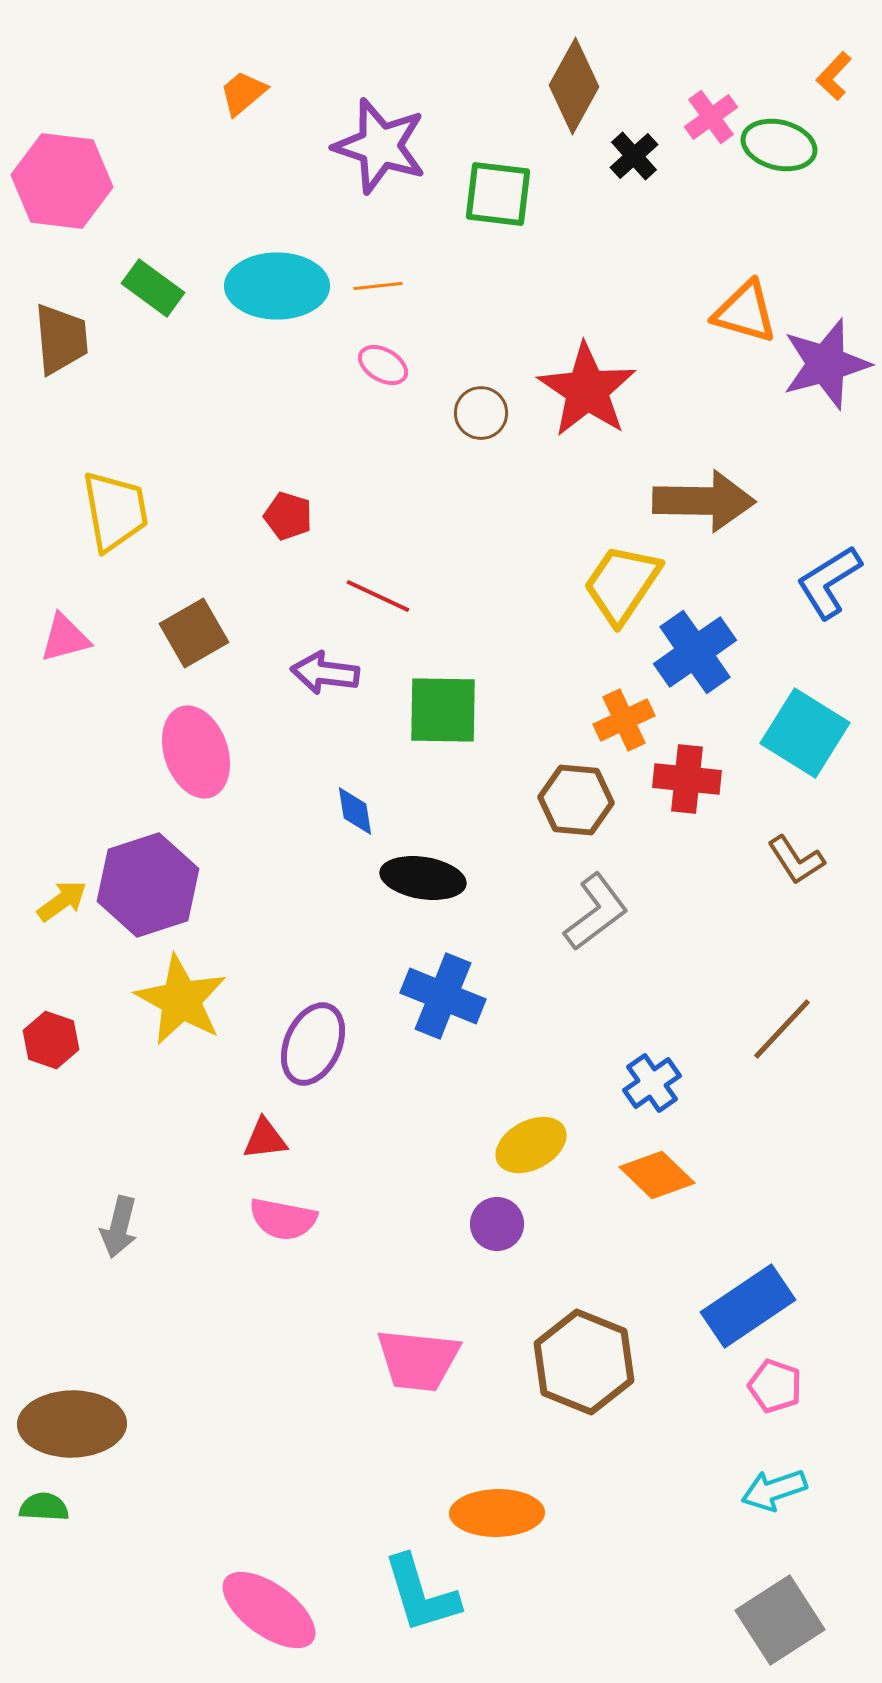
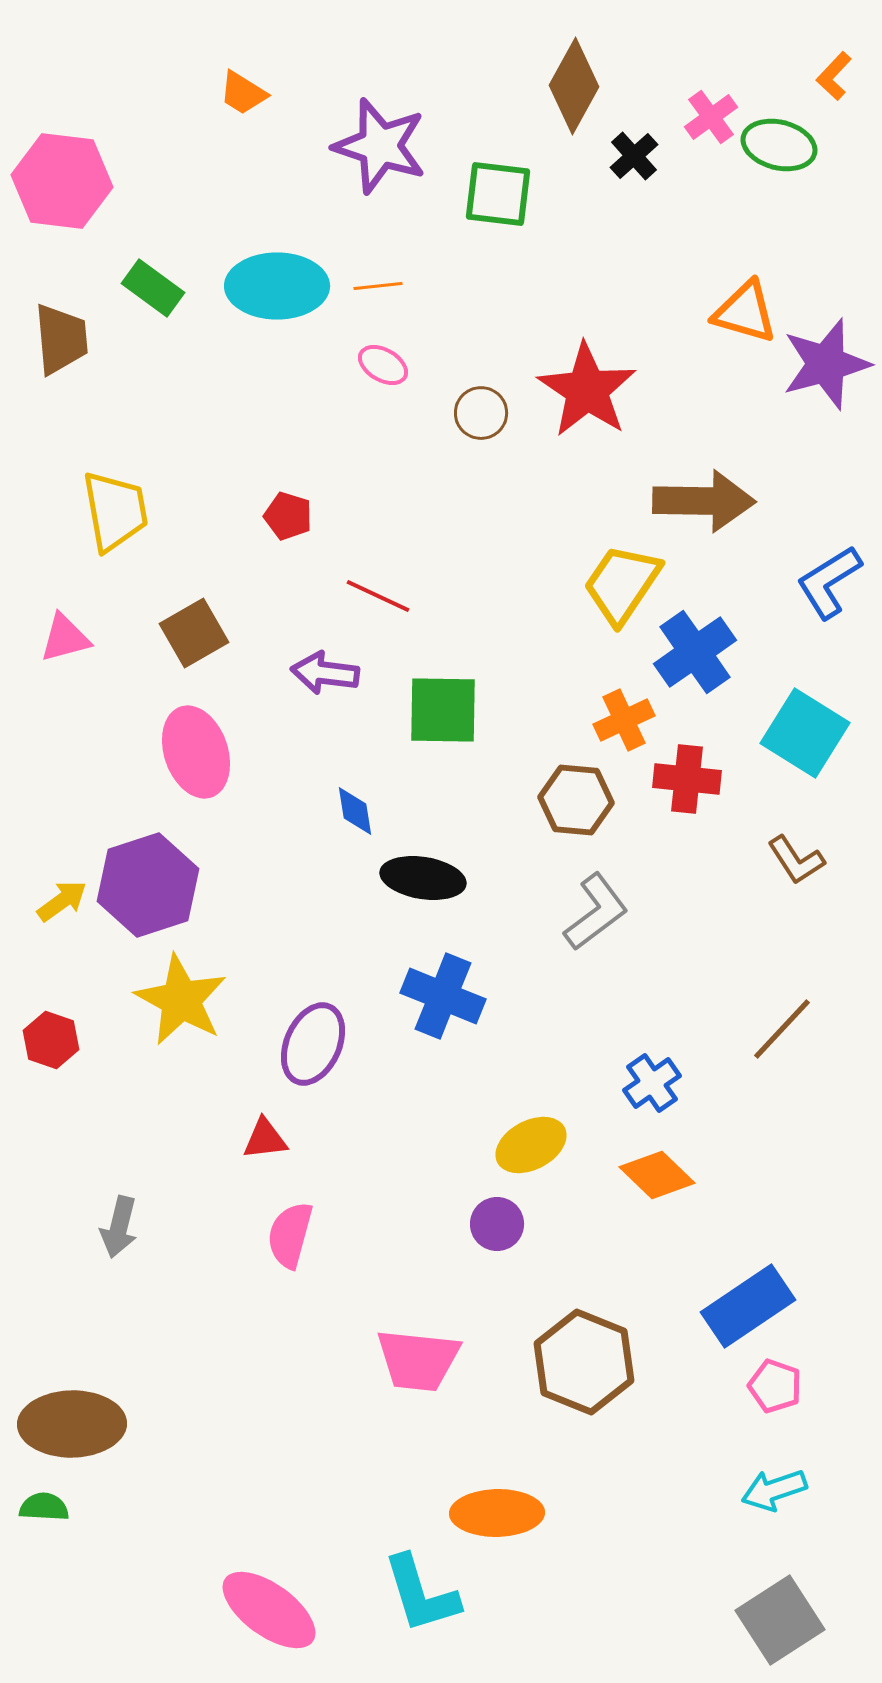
orange trapezoid at (243, 93): rotated 108 degrees counterclockwise
pink semicircle at (283, 1219): moved 7 px right, 16 px down; rotated 94 degrees clockwise
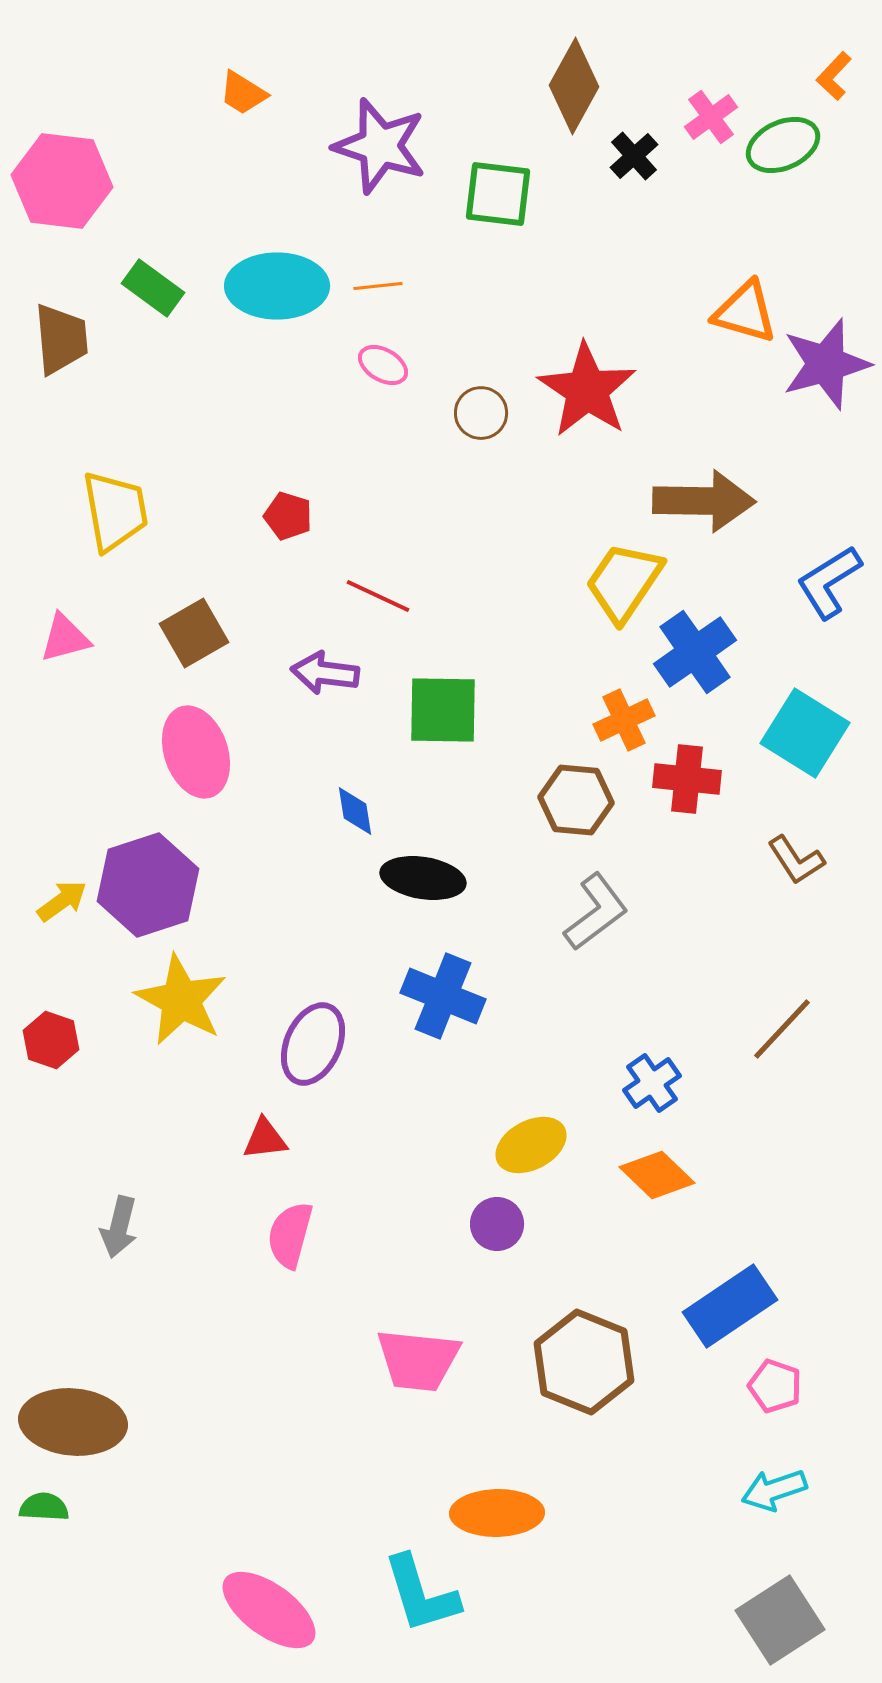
green ellipse at (779, 145): moved 4 px right; rotated 38 degrees counterclockwise
yellow trapezoid at (622, 584): moved 2 px right, 2 px up
blue rectangle at (748, 1306): moved 18 px left
brown ellipse at (72, 1424): moved 1 px right, 2 px up; rotated 6 degrees clockwise
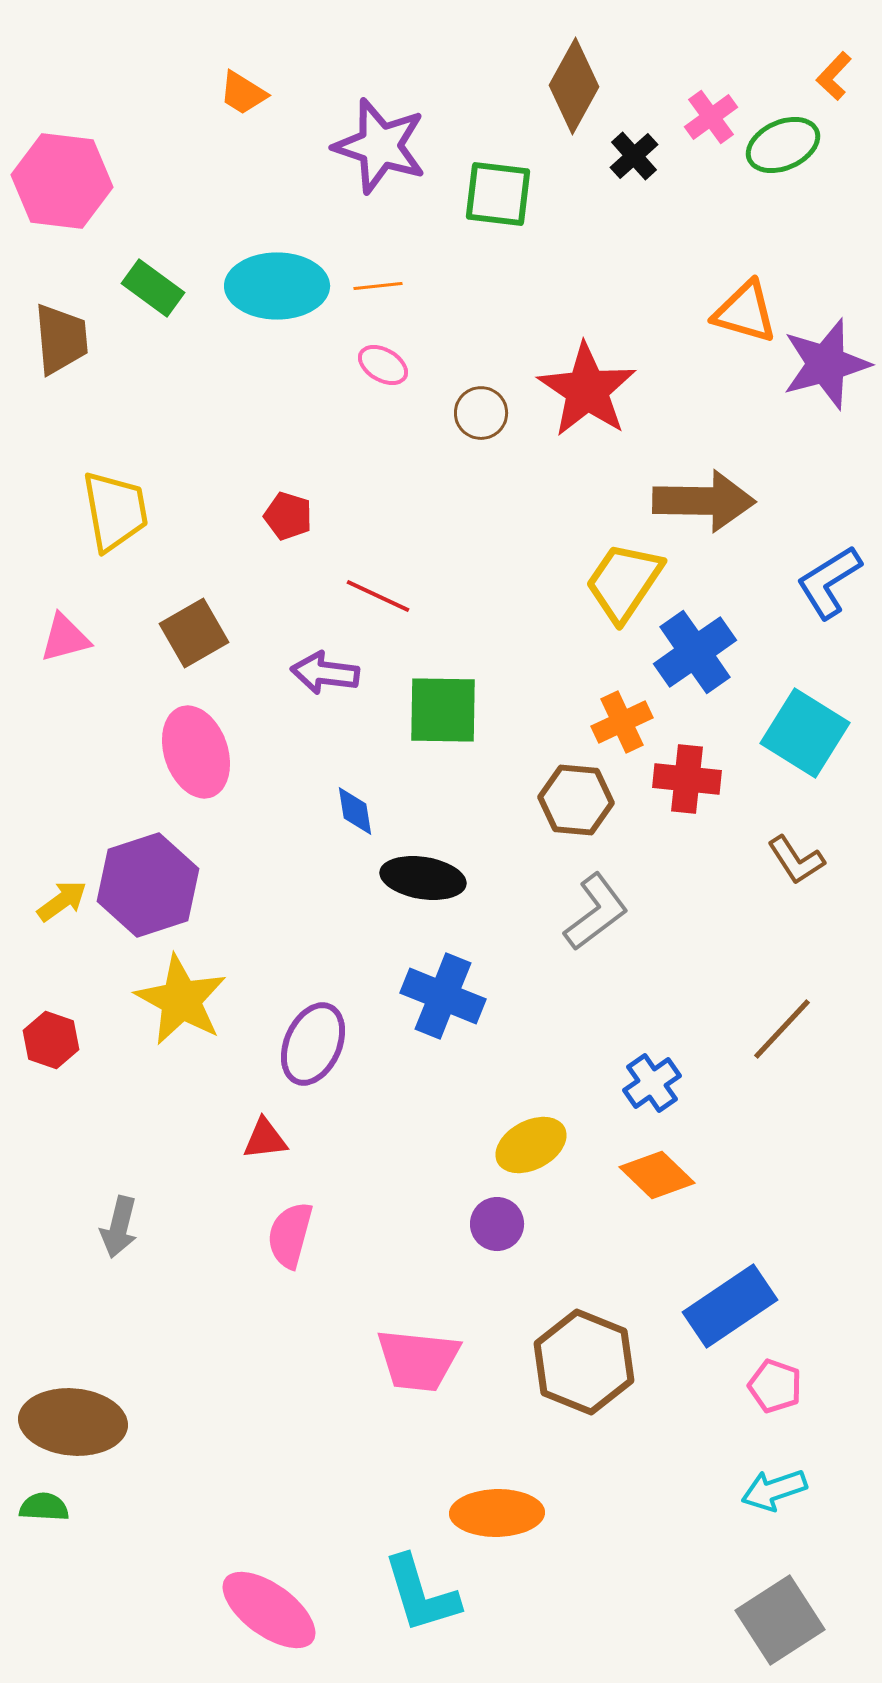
orange cross at (624, 720): moved 2 px left, 2 px down
